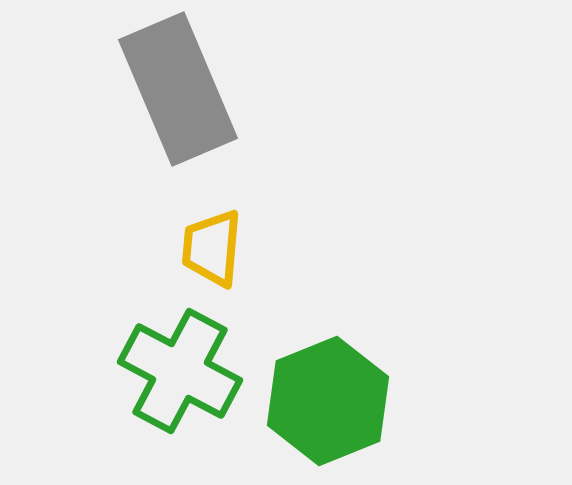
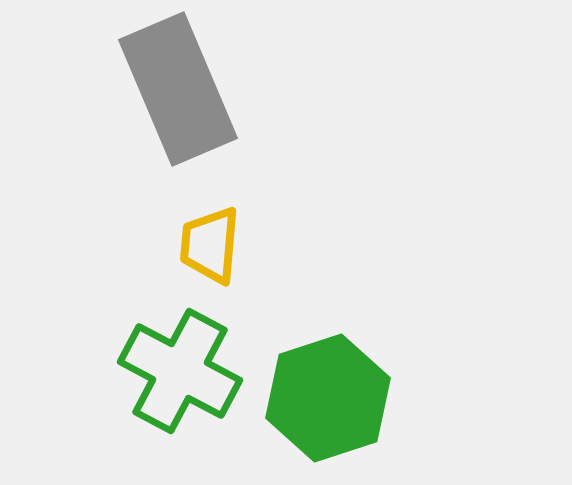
yellow trapezoid: moved 2 px left, 3 px up
green hexagon: moved 3 px up; rotated 4 degrees clockwise
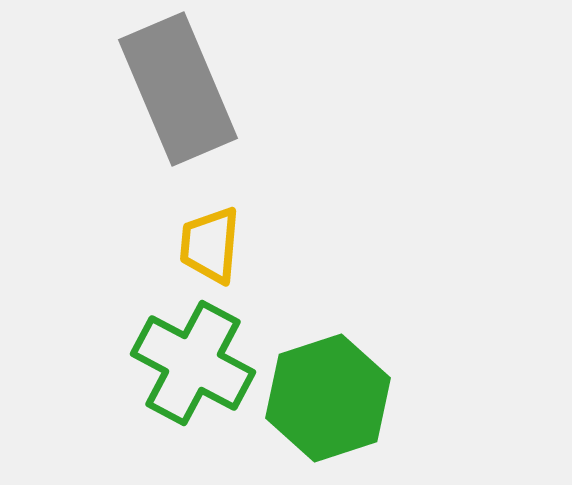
green cross: moved 13 px right, 8 px up
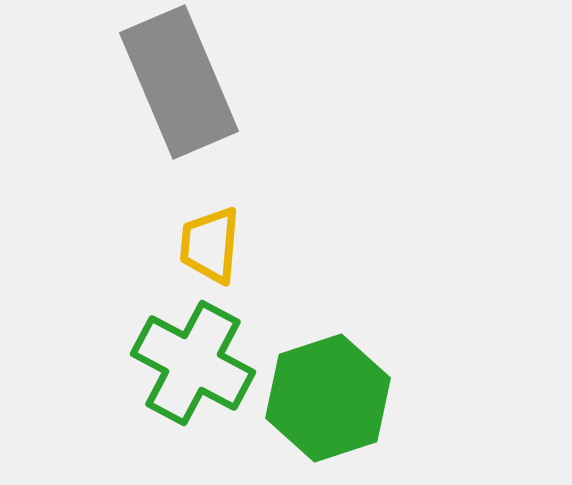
gray rectangle: moved 1 px right, 7 px up
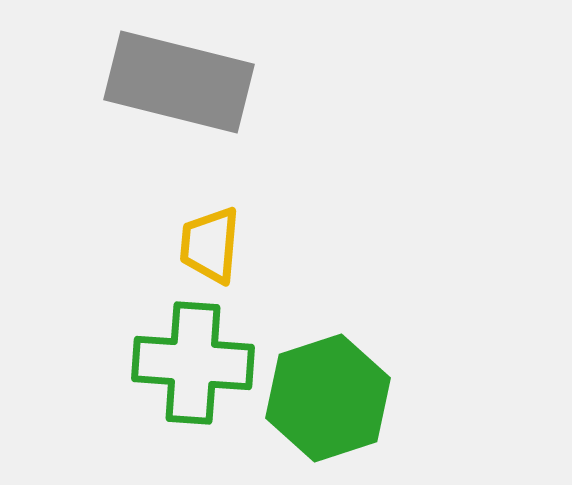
gray rectangle: rotated 53 degrees counterclockwise
green cross: rotated 24 degrees counterclockwise
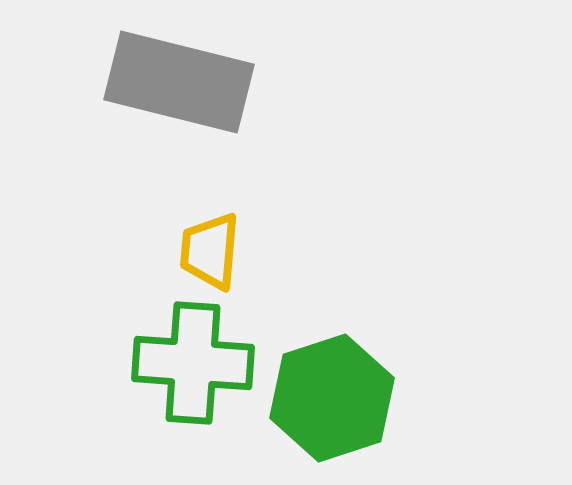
yellow trapezoid: moved 6 px down
green hexagon: moved 4 px right
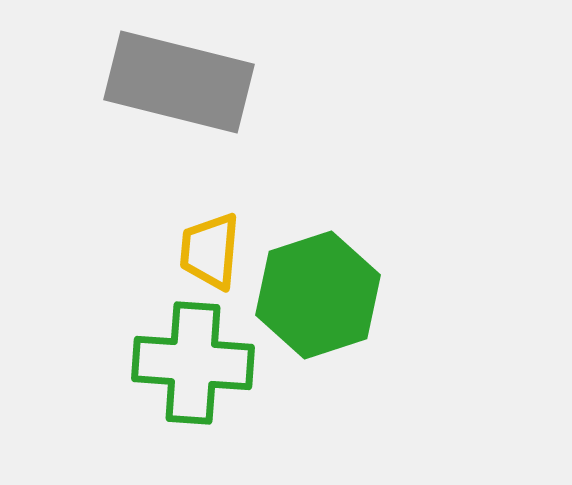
green hexagon: moved 14 px left, 103 px up
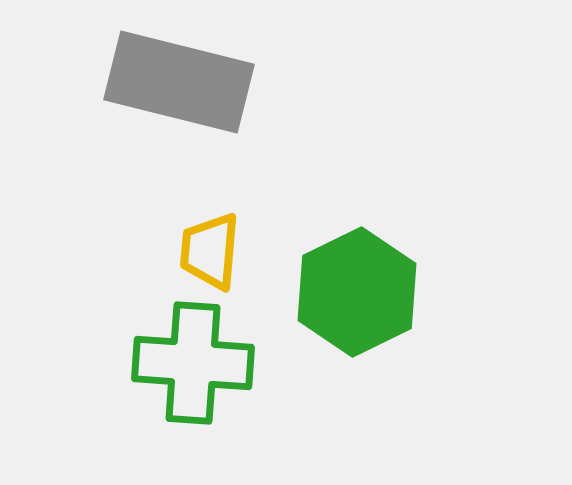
green hexagon: moved 39 px right, 3 px up; rotated 8 degrees counterclockwise
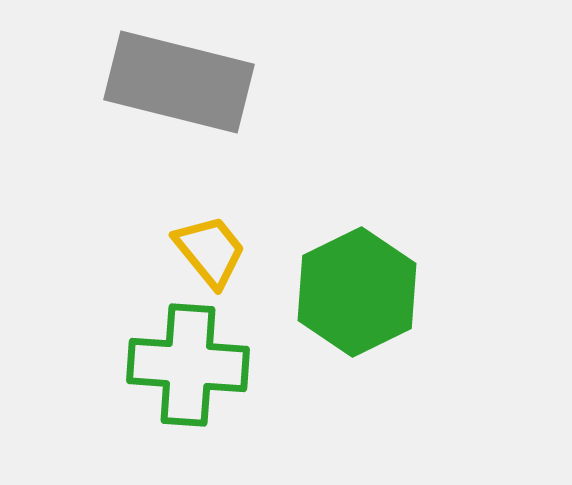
yellow trapezoid: rotated 136 degrees clockwise
green cross: moved 5 px left, 2 px down
